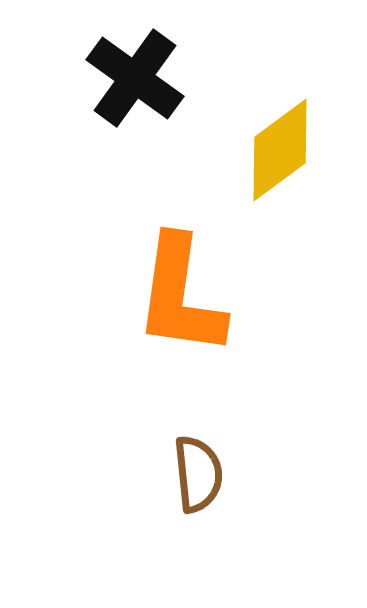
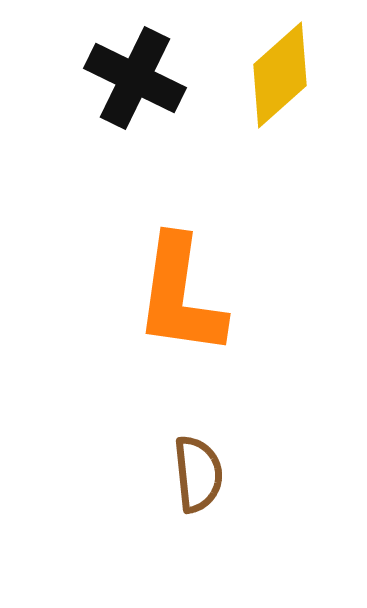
black cross: rotated 10 degrees counterclockwise
yellow diamond: moved 75 px up; rotated 5 degrees counterclockwise
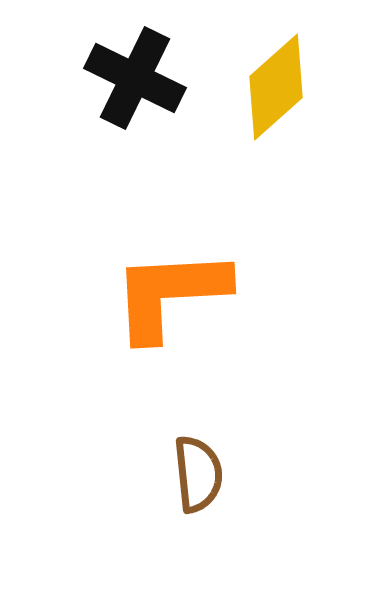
yellow diamond: moved 4 px left, 12 px down
orange L-shape: moved 10 px left, 2 px up; rotated 79 degrees clockwise
